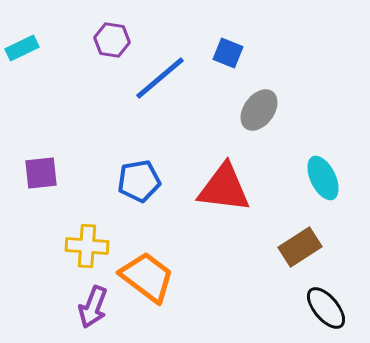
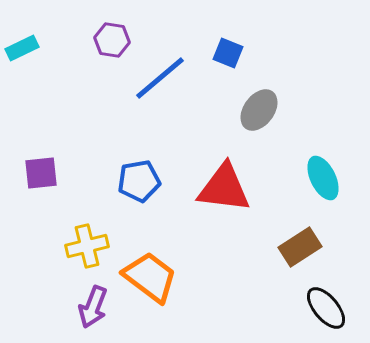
yellow cross: rotated 18 degrees counterclockwise
orange trapezoid: moved 3 px right
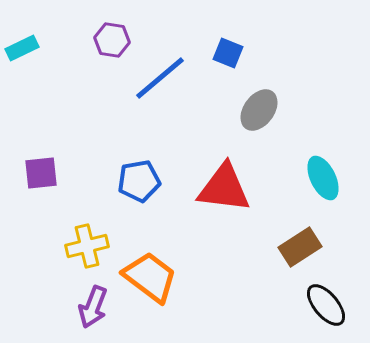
black ellipse: moved 3 px up
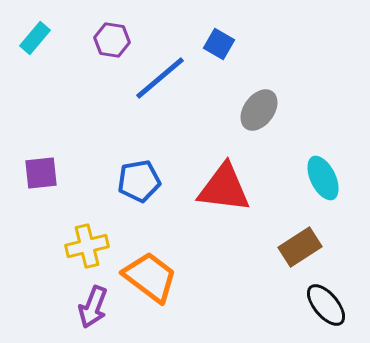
cyan rectangle: moved 13 px right, 10 px up; rotated 24 degrees counterclockwise
blue square: moved 9 px left, 9 px up; rotated 8 degrees clockwise
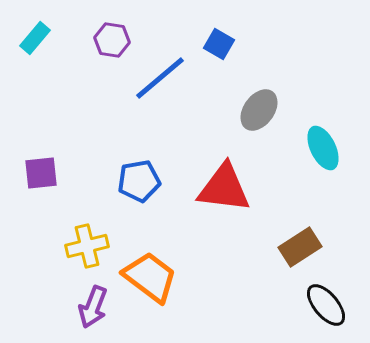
cyan ellipse: moved 30 px up
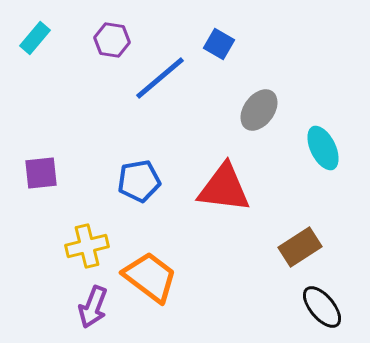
black ellipse: moved 4 px left, 2 px down
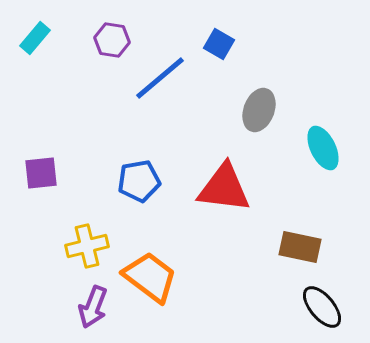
gray ellipse: rotated 15 degrees counterclockwise
brown rectangle: rotated 45 degrees clockwise
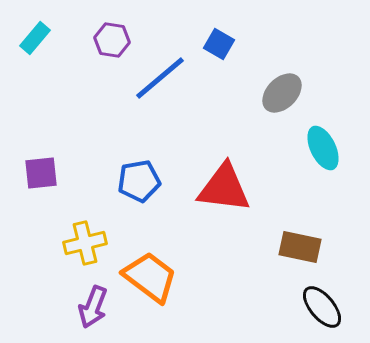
gray ellipse: moved 23 px right, 17 px up; rotated 24 degrees clockwise
yellow cross: moved 2 px left, 3 px up
